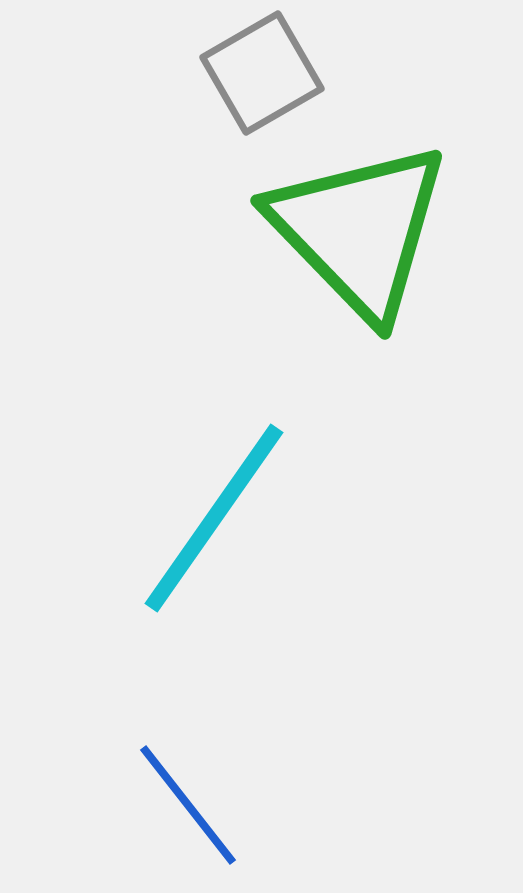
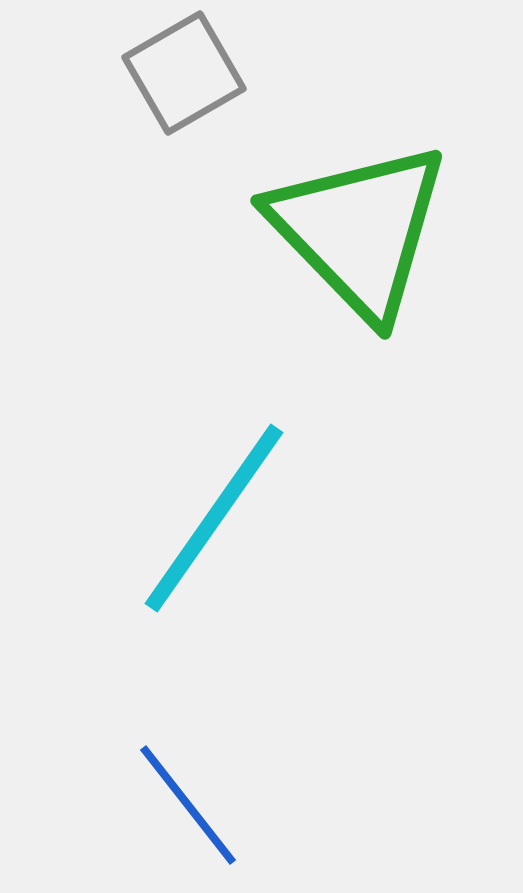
gray square: moved 78 px left
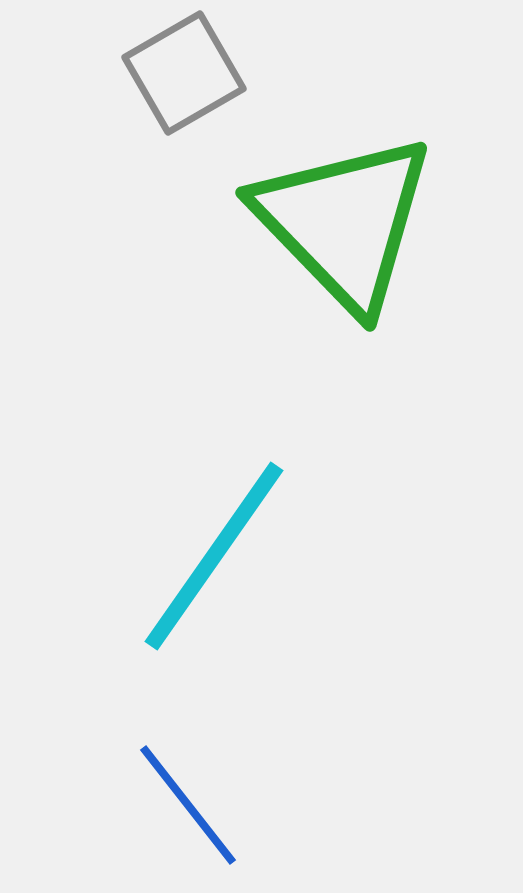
green triangle: moved 15 px left, 8 px up
cyan line: moved 38 px down
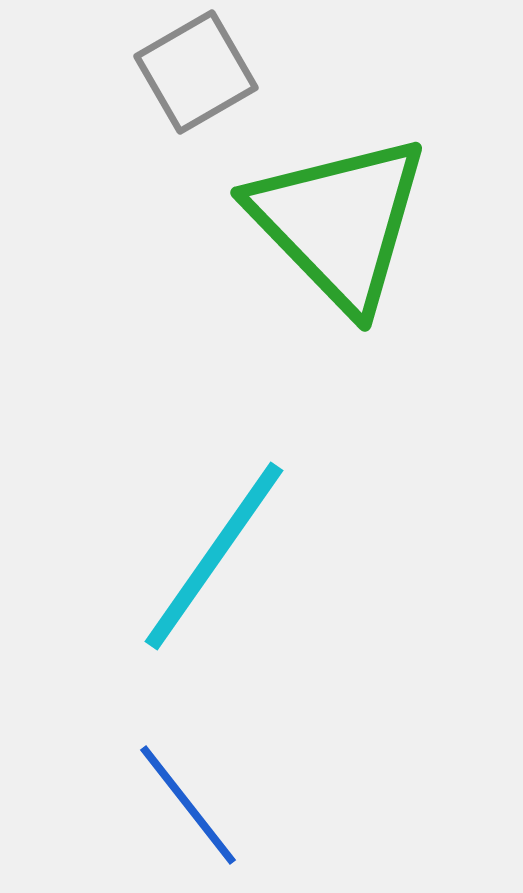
gray square: moved 12 px right, 1 px up
green triangle: moved 5 px left
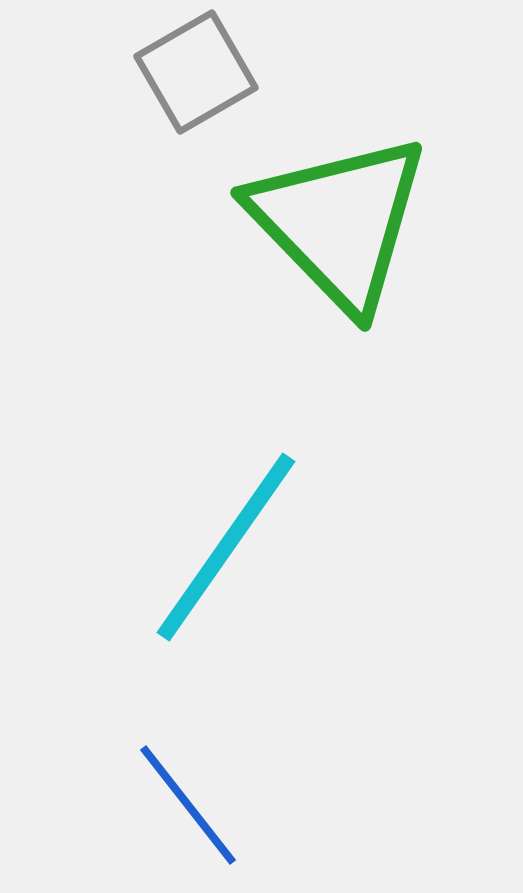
cyan line: moved 12 px right, 9 px up
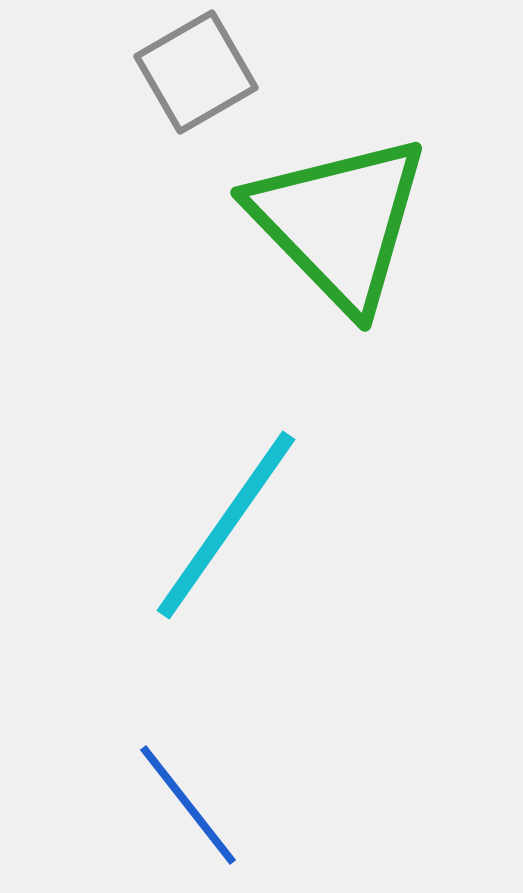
cyan line: moved 22 px up
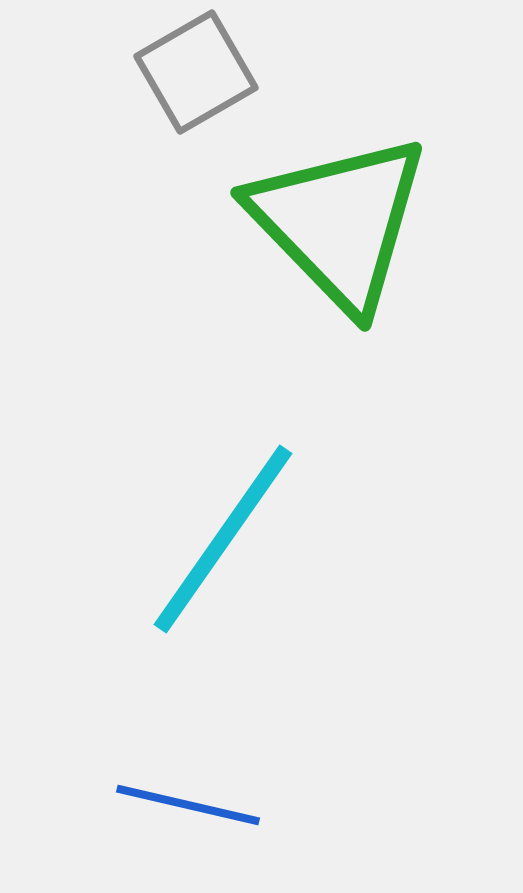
cyan line: moved 3 px left, 14 px down
blue line: rotated 39 degrees counterclockwise
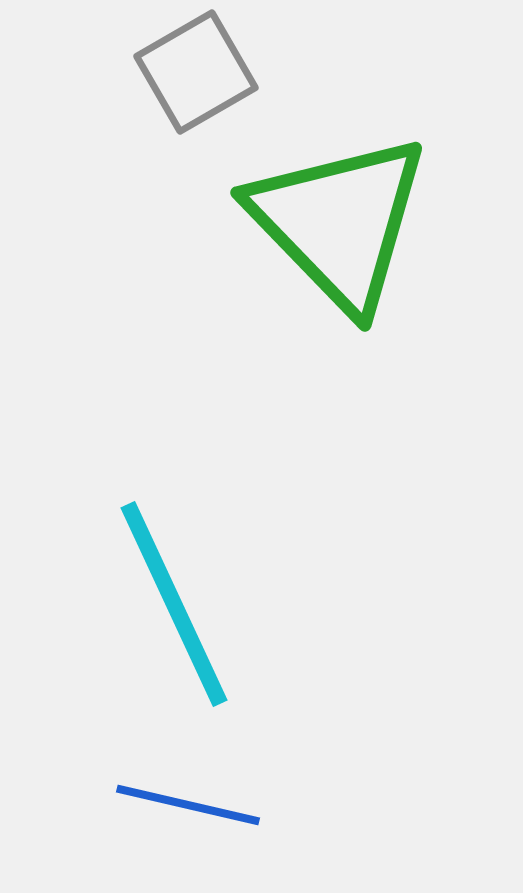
cyan line: moved 49 px left, 65 px down; rotated 60 degrees counterclockwise
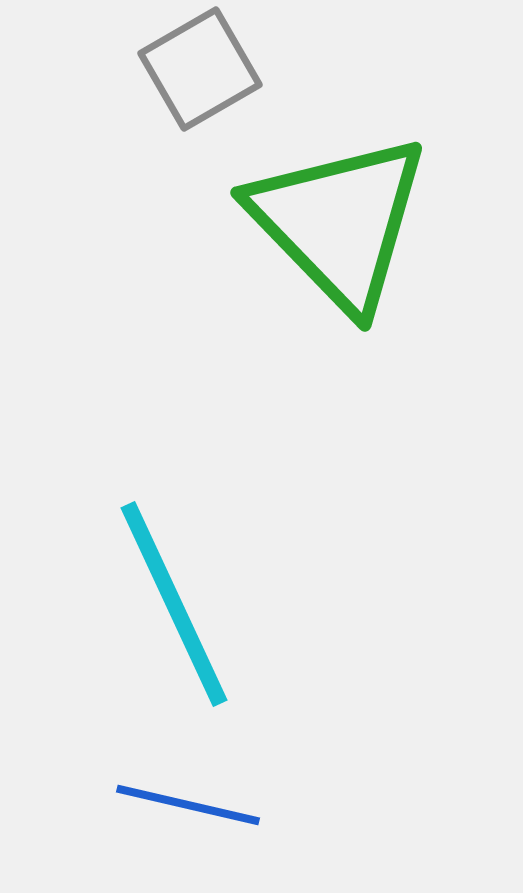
gray square: moved 4 px right, 3 px up
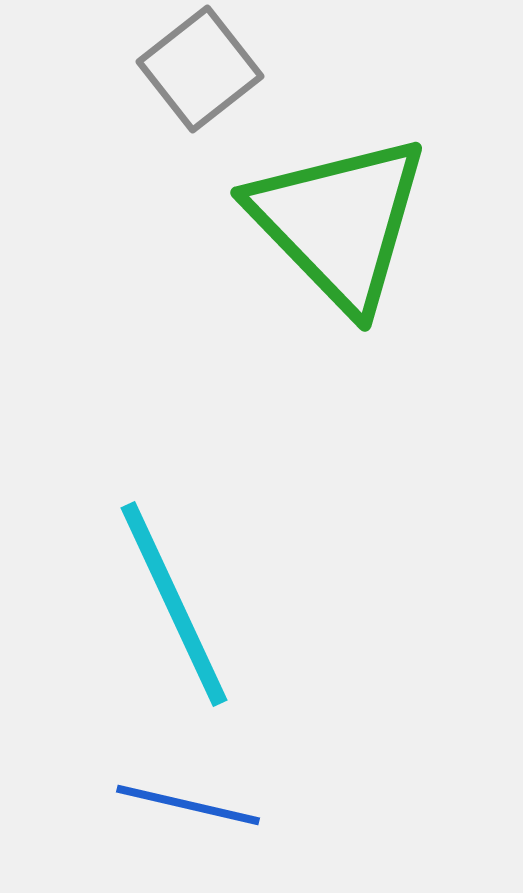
gray square: rotated 8 degrees counterclockwise
